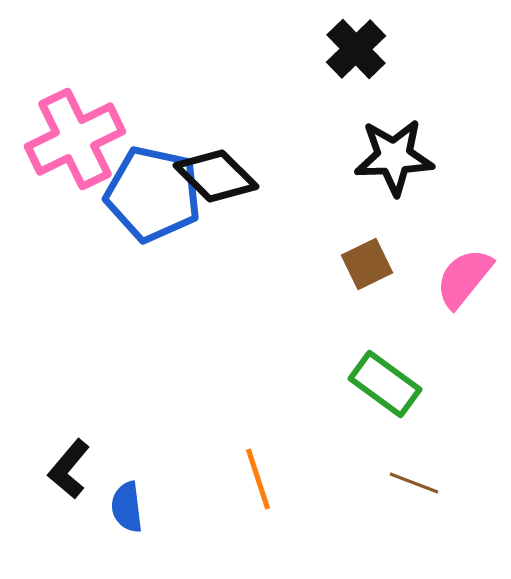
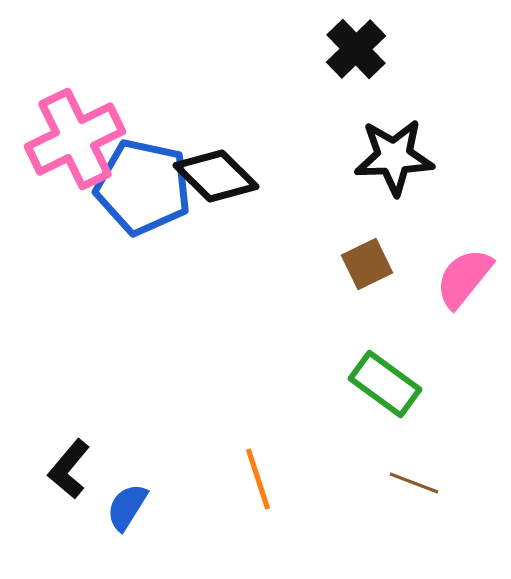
blue pentagon: moved 10 px left, 7 px up
blue semicircle: rotated 39 degrees clockwise
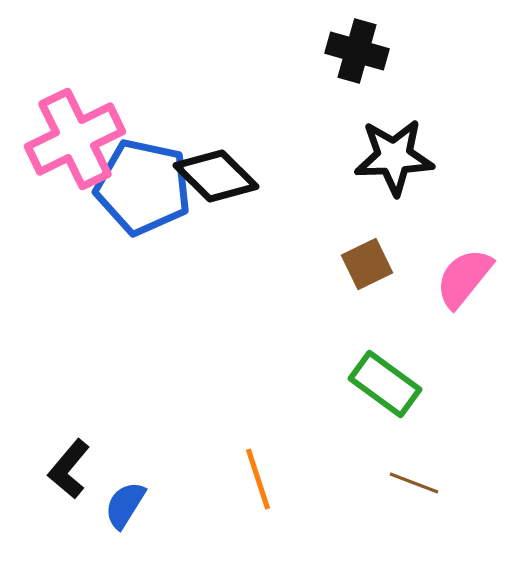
black cross: moved 1 px right, 2 px down; rotated 30 degrees counterclockwise
blue semicircle: moved 2 px left, 2 px up
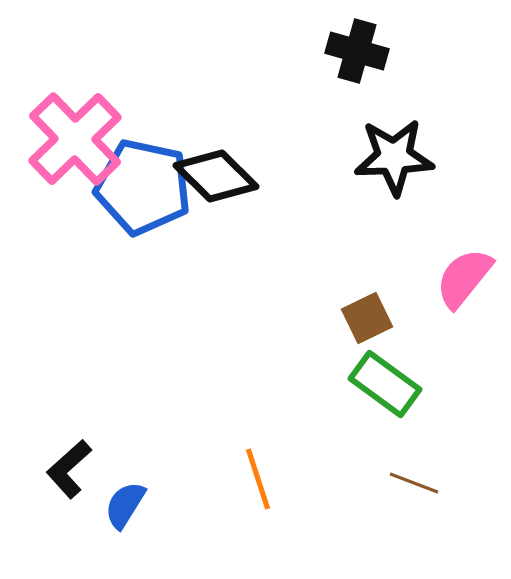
pink cross: rotated 18 degrees counterclockwise
brown square: moved 54 px down
black L-shape: rotated 8 degrees clockwise
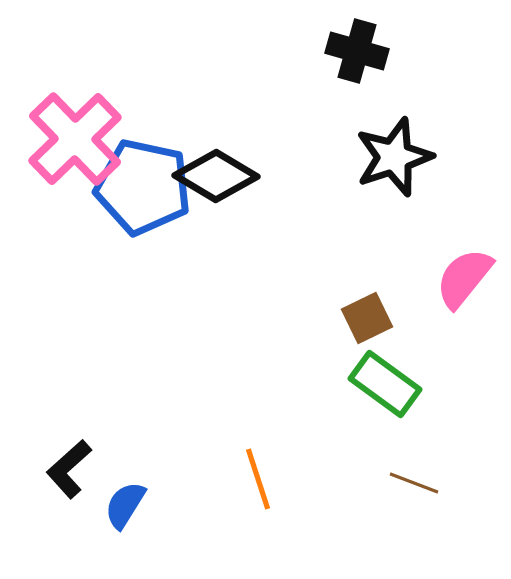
black star: rotated 16 degrees counterclockwise
black diamond: rotated 14 degrees counterclockwise
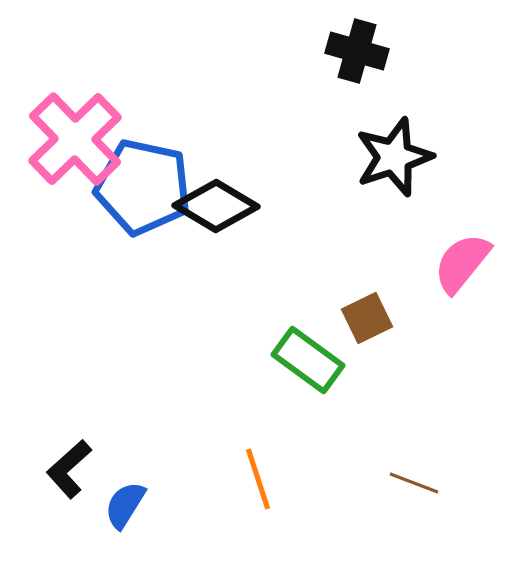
black diamond: moved 30 px down
pink semicircle: moved 2 px left, 15 px up
green rectangle: moved 77 px left, 24 px up
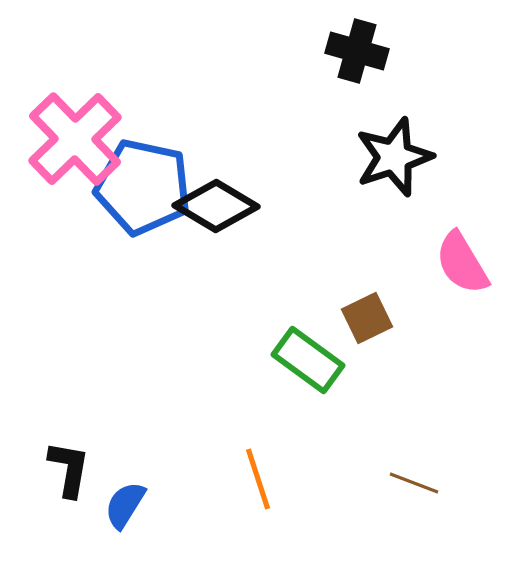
pink semicircle: rotated 70 degrees counterclockwise
black L-shape: rotated 142 degrees clockwise
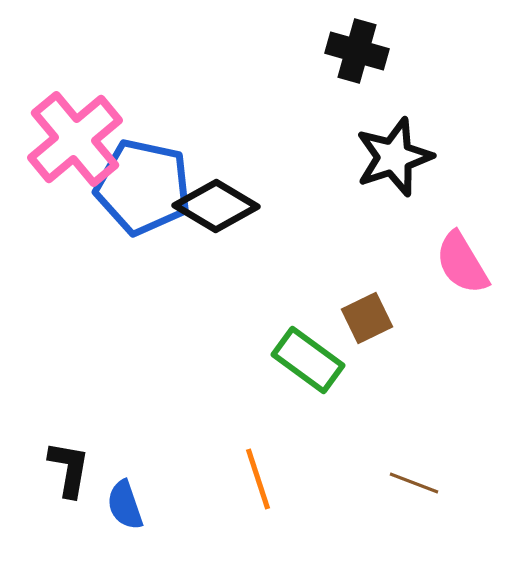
pink cross: rotated 4 degrees clockwise
blue semicircle: rotated 51 degrees counterclockwise
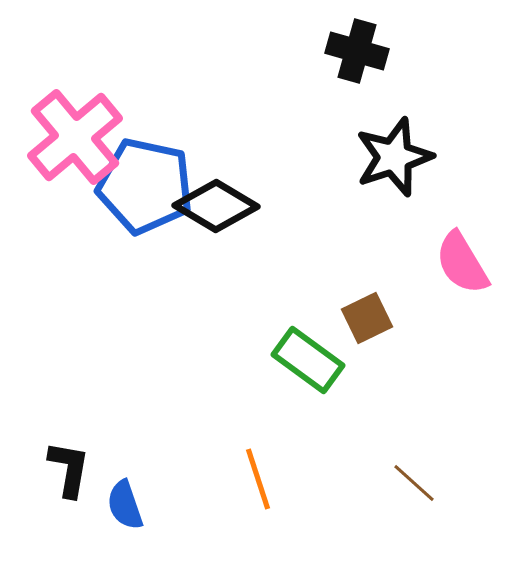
pink cross: moved 2 px up
blue pentagon: moved 2 px right, 1 px up
brown line: rotated 21 degrees clockwise
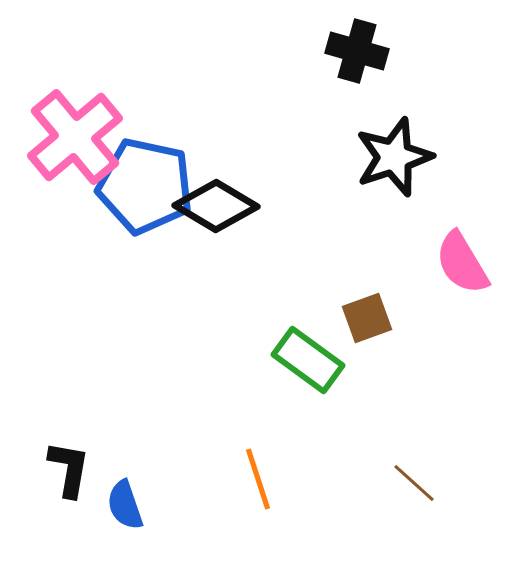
brown square: rotated 6 degrees clockwise
